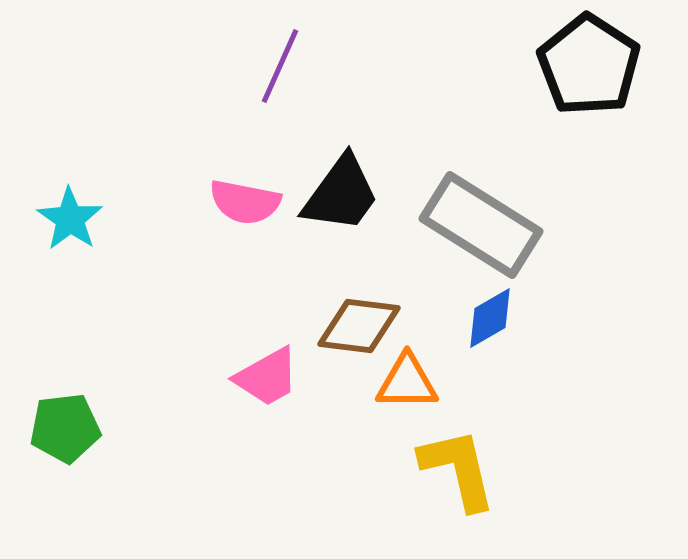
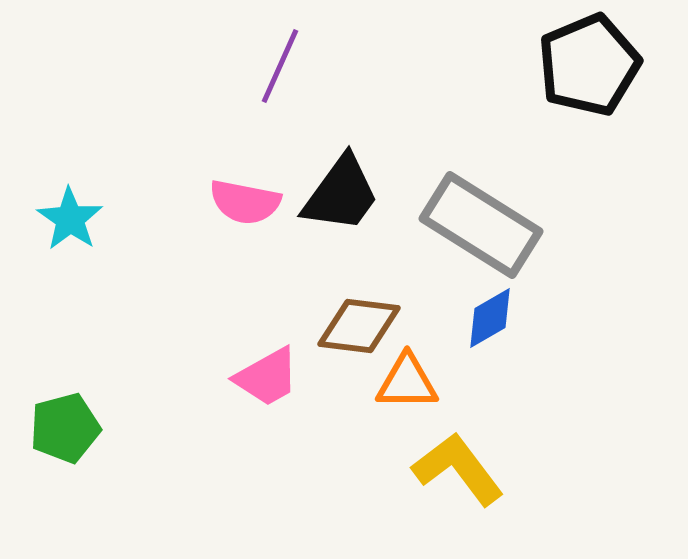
black pentagon: rotated 16 degrees clockwise
green pentagon: rotated 8 degrees counterclockwise
yellow L-shape: rotated 24 degrees counterclockwise
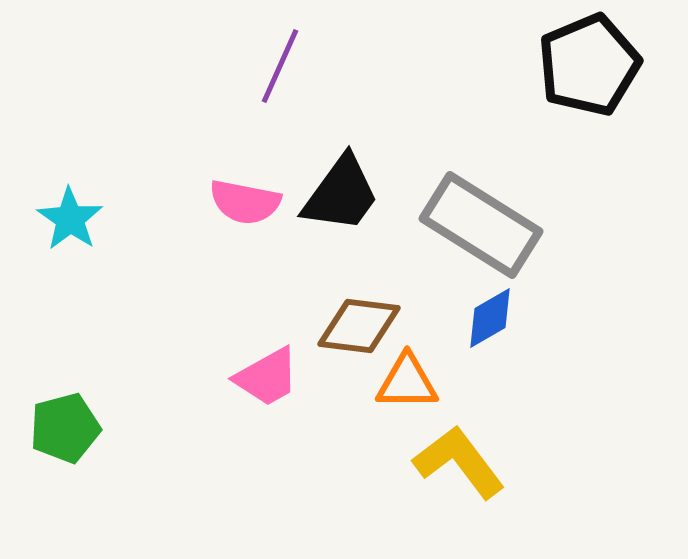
yellow L-shape: moved 1 px right, 7 px up
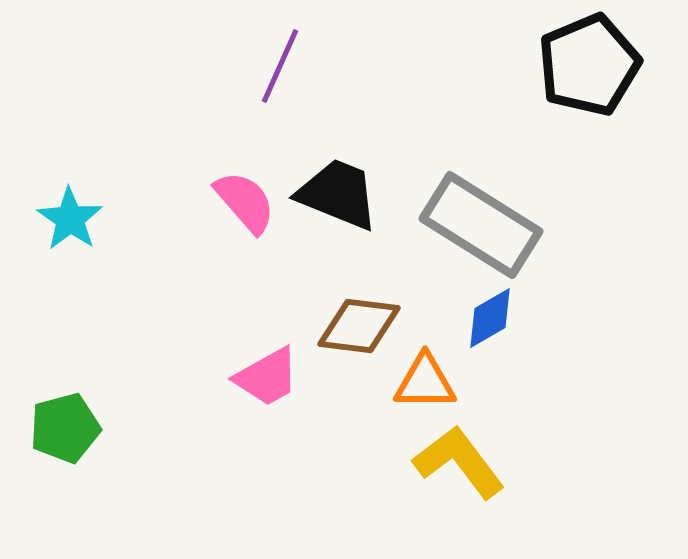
black trapezoid: moved 3 px left; rotated 104 degrees counterclockwise
pink semicircle: rotated 142 degrees counterclockwise
orange triangle: moved 18 px right
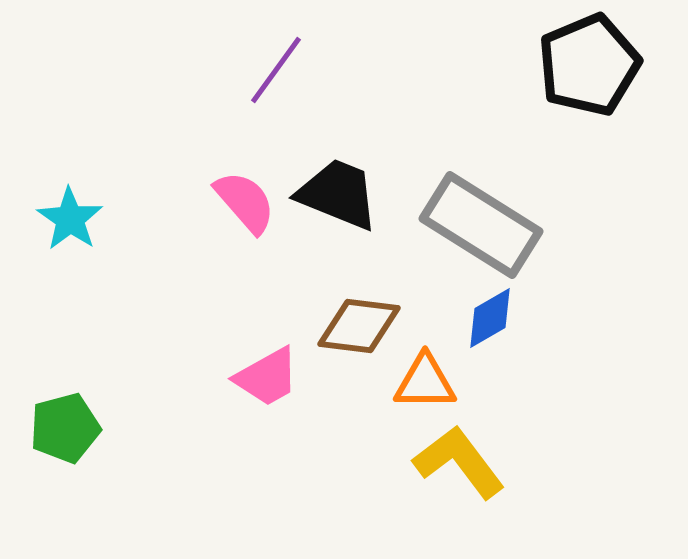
purple line: moved 4 px left, 4 px down; rotated 12 degrees clockwise
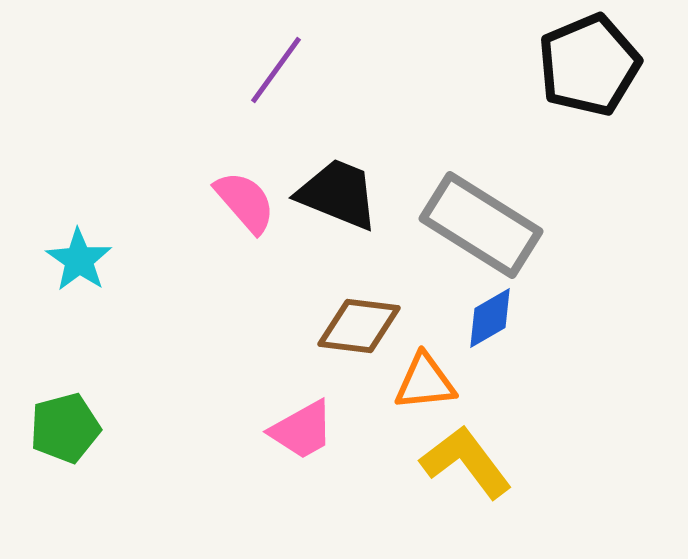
cyan star: moved 9 px right, 41 px down
pink trapezoid: moved 35 px right, 53 px down
orange triangle: rotated 6 degrees counterclockwise
yellow L-shape: moved 7 px right
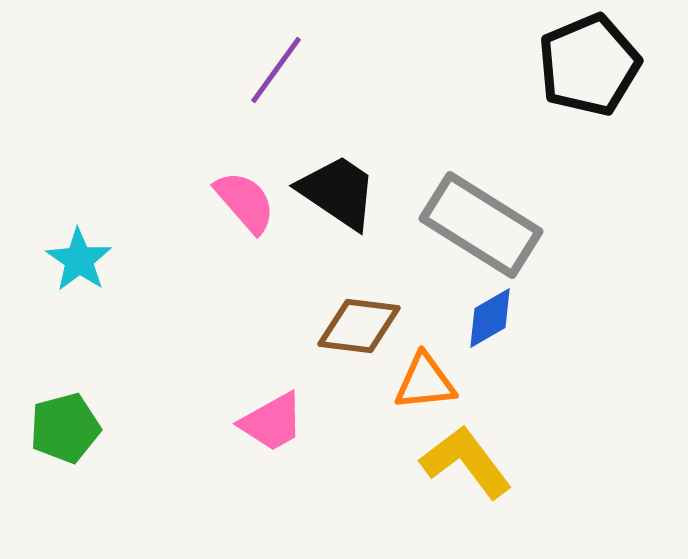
black trapezoid: moved 2 px up; rotated 12 degrees clockwise
pink trapezoid: moved 30 px left, 8 px up
